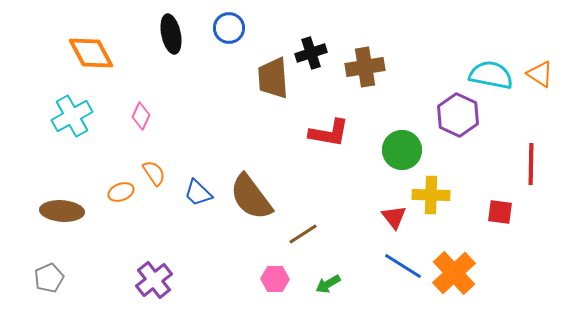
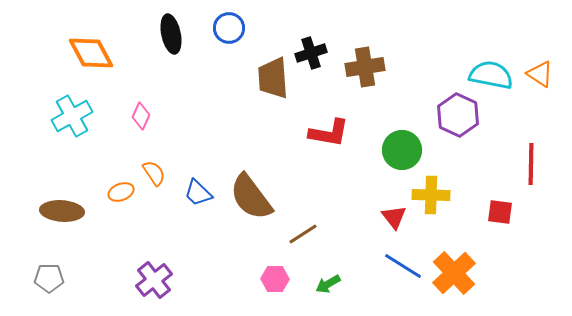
gray pentagon: rotated 24 degrees clockwise
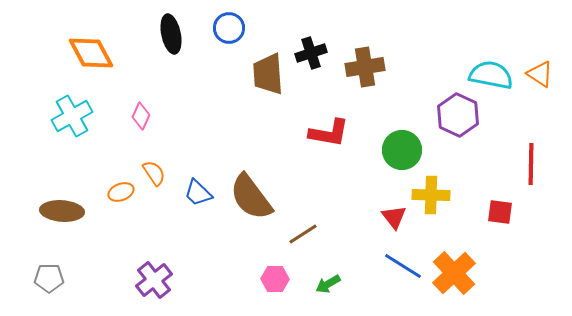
brown trapezoid: moved 5 px left, 4 px up
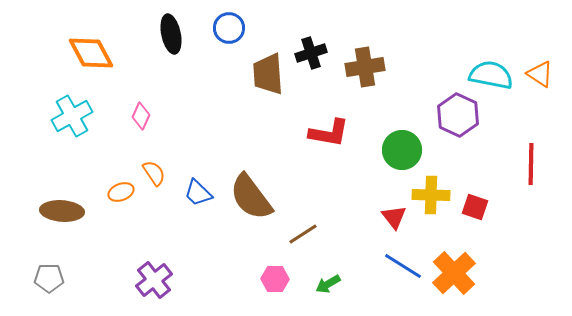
red square: moved 25 px left, 5 px up; rotated 12 degrees clockwise
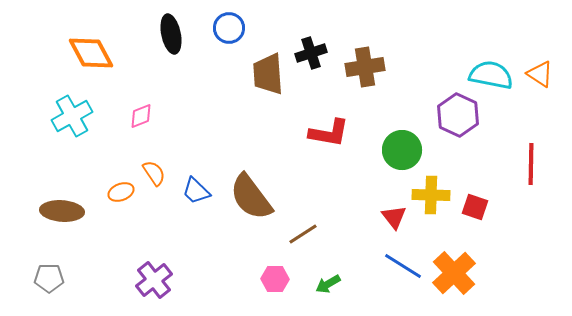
pink diamond: rotated 44 degrees clockwise
blue trapezoid: moved 2 px left, 2 px up
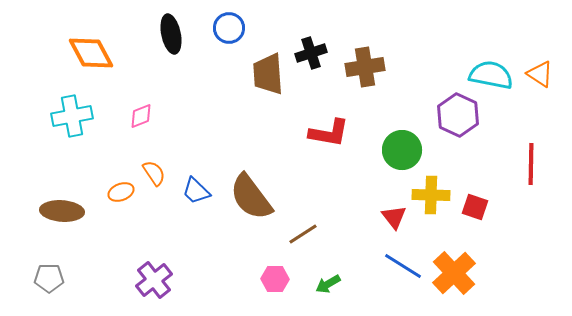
cyan cross: rotated 18 degrees clockwise
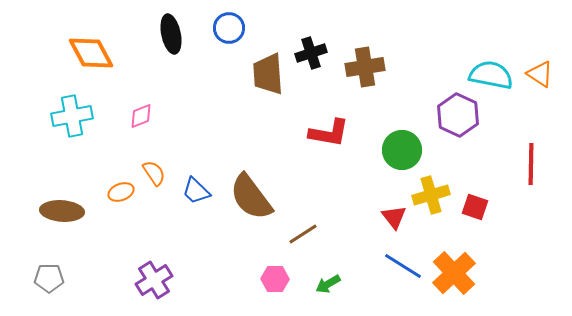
yellow cross: rotated 18 degrees counterclockwise
purple cross: rotated 6 degrees clockwise
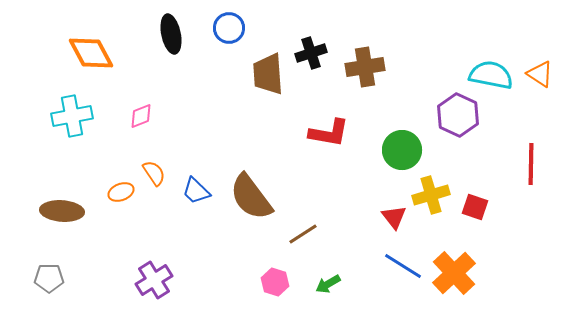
pink hexagon: moved 3 px down; rotated 16 degrees clockwise
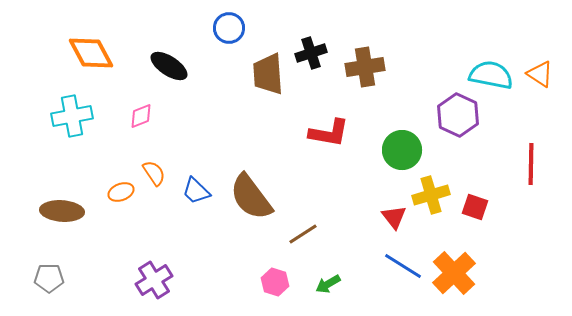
black ellipse: moved 2 px left, 32 px down; rotated 45 degrees counterclockwise
